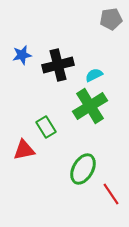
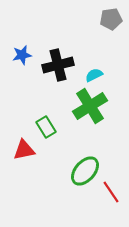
green ellipse: moved 2 px right, 2 px down; rotated 12 degrees clockwise
red line: moved 2 px up
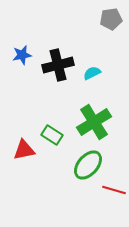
cyan semicircle: moved 2 px left, 2 px up
green cross: moved 4 px right, 16 px down
green rectangle: moved 6 px right, 8 px down; rotated 25 degrees counterclockwise
green ellipse: moved 3 px right, 6 px up
red line: moved 3 px right, 2 px up; rotated 40 degrees counterclockwise
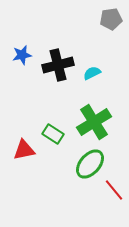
green rectangle: moved 1 px right, 1 px up
green ellipse: moved 2 px right, 1 px up
red line: rotated 35 degrees clockwise
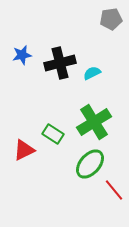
black cross: moved 2 px right, 2 px up
red triangle: rotated 15 degrees counterclockwise
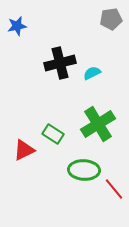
blue star: moved 5 px left, 29 px up
green cross: moved 4 px right, 2 px down
green ellipse: moved 6 px left, 6 px down; rotated 52 degrees clockwise
red line: moved 1 px up
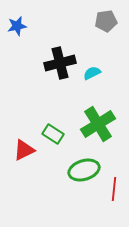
gray pentagon: moved 5 px left, 2 px down
green ellipse: rotated 20 degrees counterclockwise
red line: rotated 45 degrees clockwise
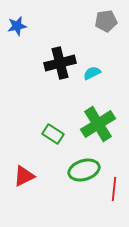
red triangle: moved 26 px down
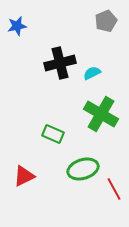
gray pentagon: rotated 15 degrees counterclockwise
green cross: moved 3 px right, 10 px up; rotated 28 degrees counterclockwise
green rectangle: rotated 10 degrees counterclockwise
green ellipse: moved 1 px left, 1 px up
red line: rotated 35 degrees counterclockwise
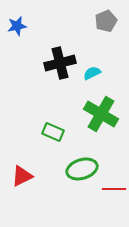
green rectangle: moved 2 px up
green ellipse: moved 1 px left
red triangle: moved 2 px left
red line: rotated 60 degrees counterclockwise
